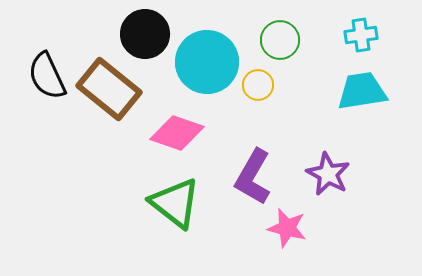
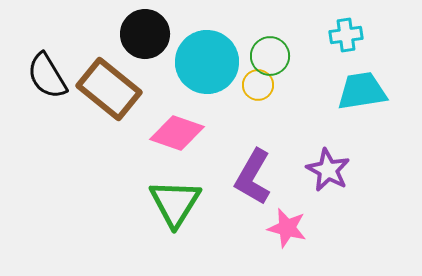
cyan cross: moved 15 px left
green circle: moved 10 px left, 16 px down
black semicircle: rotated 6 degrees counterclockwise
purple star: moved 4 px up
green triangle: rotated 24 degrees clockwise
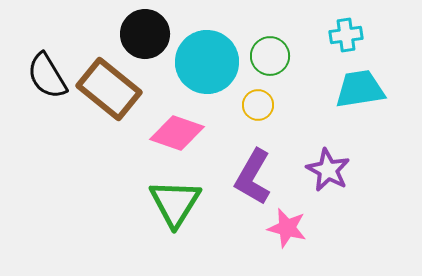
yellow circle: moved 20 px down
cyan trapezoid: moved 2 px left, 2 px up
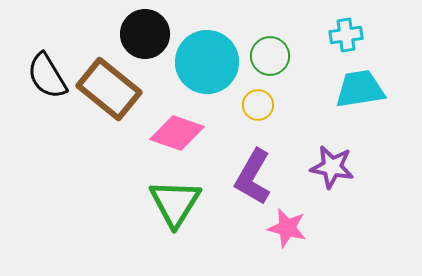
purple star: moved 4 px right, 3 px up; rotated 18 degrees counterclockwise
